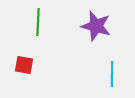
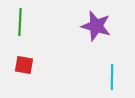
green line: moved 18 px left
cyan line: moved 3 px down
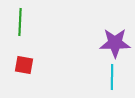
purple star: moved 19 px right, 17 px down; rotated 16 degrees counterclockwise
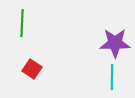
green line: moved 2 px right, 1 px down
red square: moved 8 px right, 4 px down; rotated 24 degrees clockwise
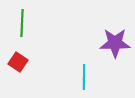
red square: moved 14 px left, 7 px up
cyan line: moved 28 px left
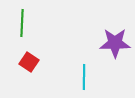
red square: moved 11 px right
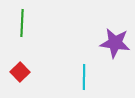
purple star: rotated 8 degrees clockwise
red square: moved 9 px left, 10 px down; rotated 12 degrees clockwise
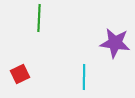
green line: moved 17 px right, 5 px up
red square: moved 2 px down; rotated 18 degrees clockwise
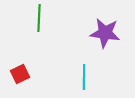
purple star: moved 10 px left, 10 px up
